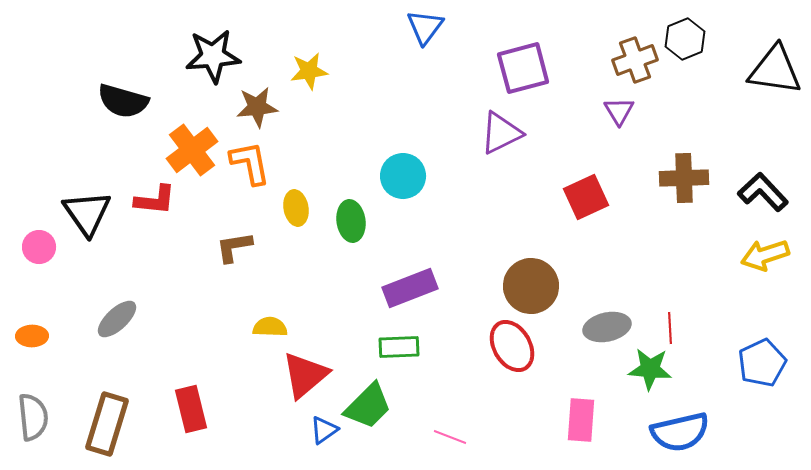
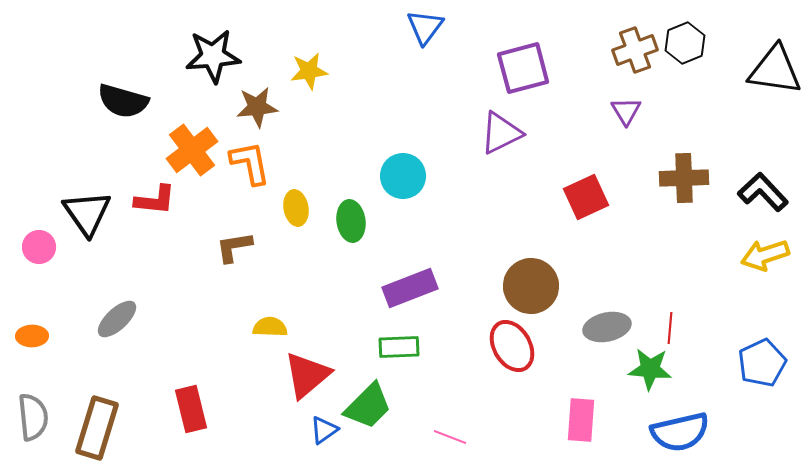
black hexagon at (685, 39): moved 4 px down
brown cross at (635, 60): moved 10 px up
purple triangle at (619, 111): moved 7 px right
red line at (670, 328): rotated 8 degrees clockwise
red triangle at (305, 375): moved 2 px right
brown rectangle at (107, 424): moved 10 px left, 4 px down
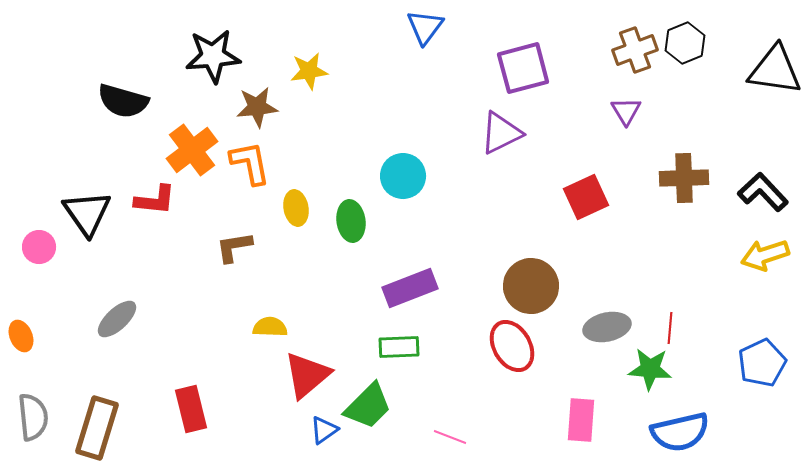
orange ellipse at (32, 336): moved 11 px left; rotated 68 degrees clockwise
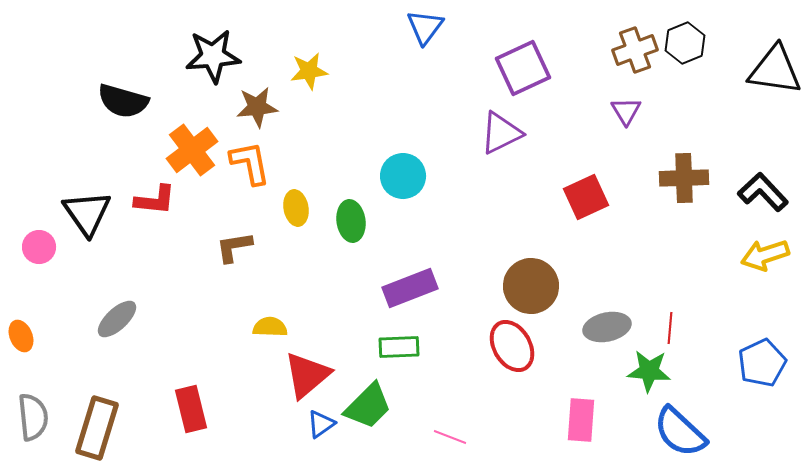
purple square at (523, 68): rotated 10 degrees counterclockwise
green star at (650, 369): moved 1 px left, 2 px down
blue triangle at (324, 430): moved 3 px left, 6 px up
blue semicircle at (680, 432): rotated 56 degrees clockwise
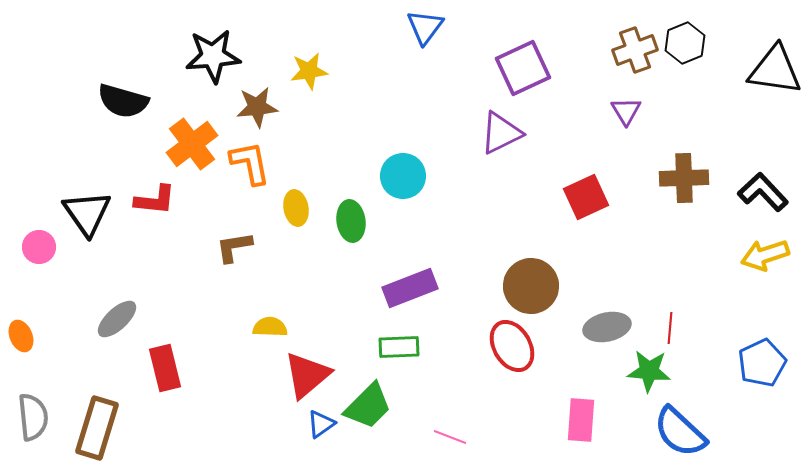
orange cross at (192, 150): moved 6 px up
red rectangle at (191, 409): moved 26 px left, 41 px up
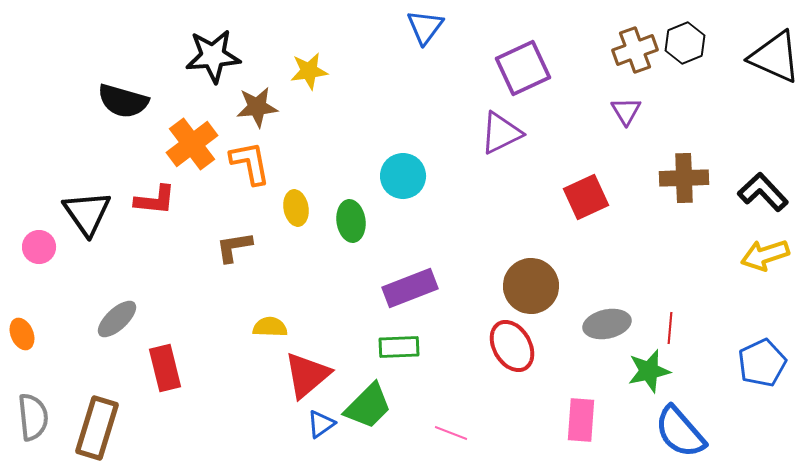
black triangle at (775, 70): moved 13 px up; rotated 16 degrees clockwise
gray ellipse at (607, 327): moved 3 px up
orange ellipse at (21, 336): moved 1 px right, 2 px up
green star at (649, 371): rotated 18 degrees counterclockwise
blue semicircle at (680, 432): rotated 6 degrees clockwise
pink line at (450, 437): moved 1 px right, 4 px up
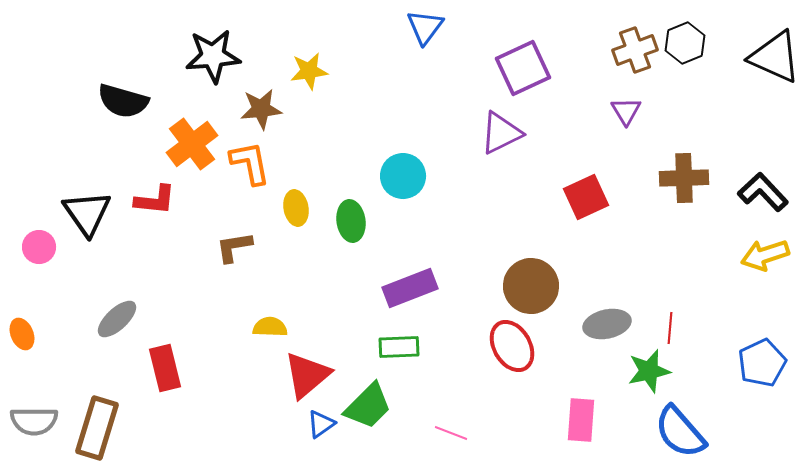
brown star at (257, 107): moved 4 px right, 2 px down
gray semicircle at (33, 417): moved 1 px right, 4 px down; rotated 96 degrees clockwise
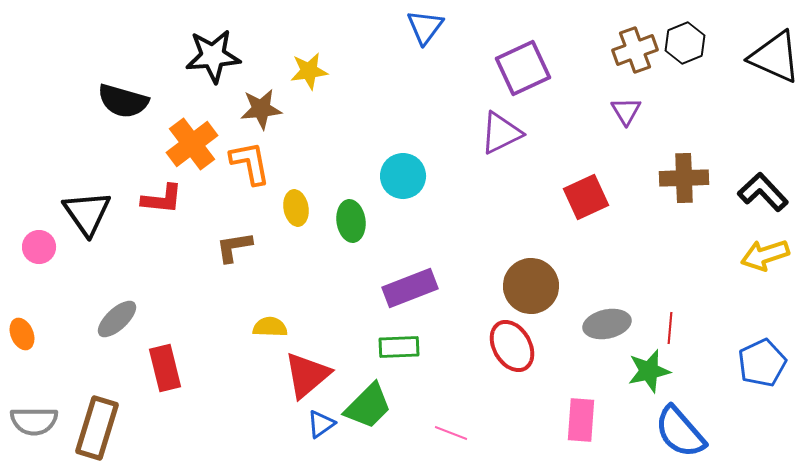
red L-shape at (155, 200): moved 7 px right, 1 px up
